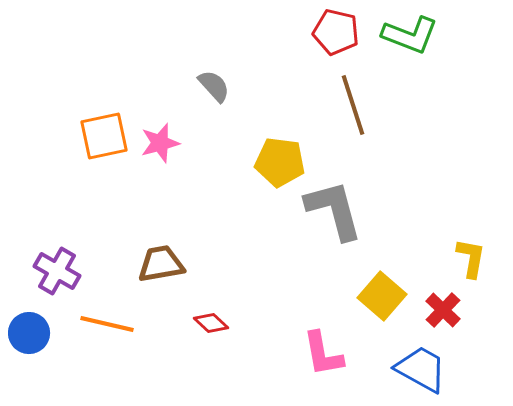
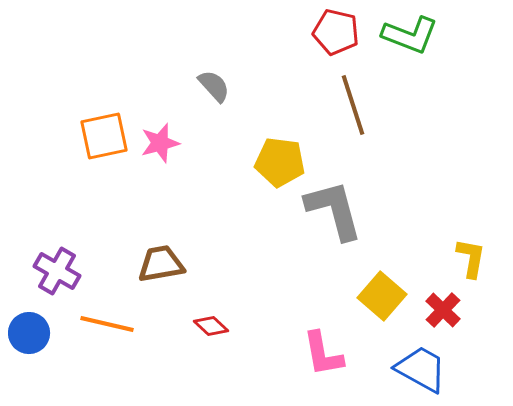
red diamond: moved 3 px down
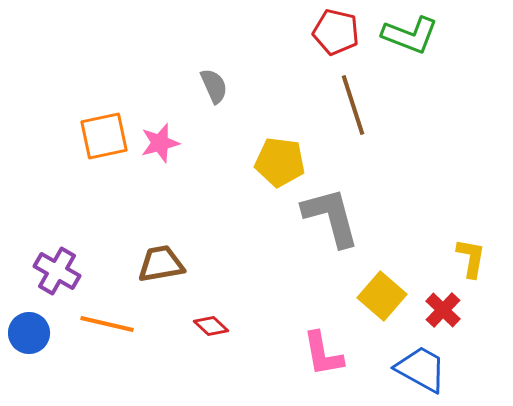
gray semicircle: rotated 18 degrees clockwise
gray L-shape: moved 3 px left, 7 px down
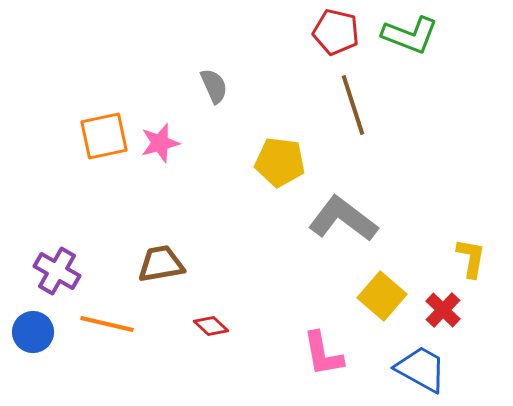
gray L-shape: moved 12 px right, 2 px down; rotated 38 degrees counterclockwise
blue circle: moved 4 px right, 1 px up
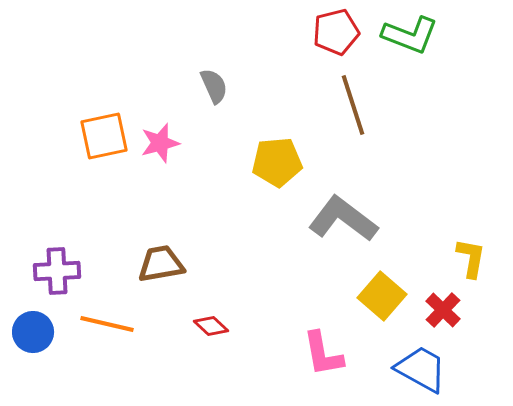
red pentagon: rotated 27 degrees counterclockwise
yellow pentagon: moved 3 px left; rotated 12 degrees counterclockwise
purple cross: rotated 33 degrees counterclockwise
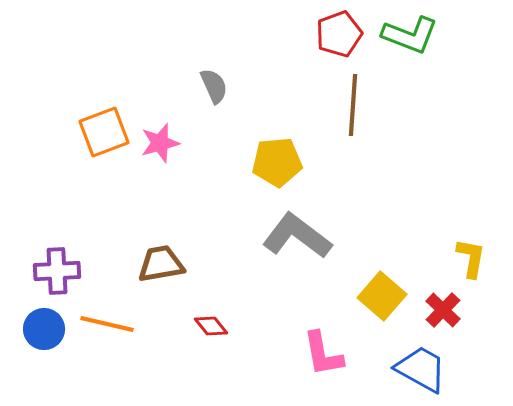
red pentagon: moved 3 px right, 2 px down; rotated 6 degrees counterclockwise
brown line: rotated 22 degrees clockwise
orange square: moved 4 px up; rotated 9 degrees counterclockwise
gray L-shape: moved 46 px left, 17 px down
red diamond: rotated 8 degrees clockwise
blue circle: moved 11 px right, 3 px up
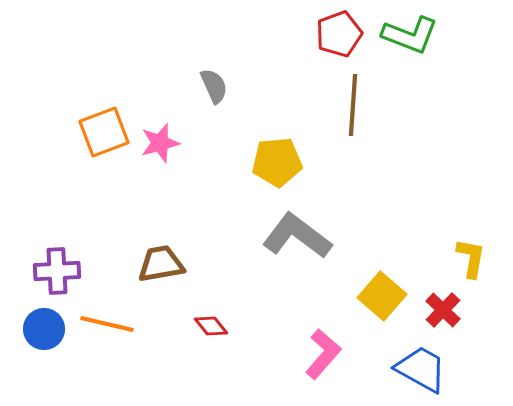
pink L-shape: rotated 129 degrees counterclockwise
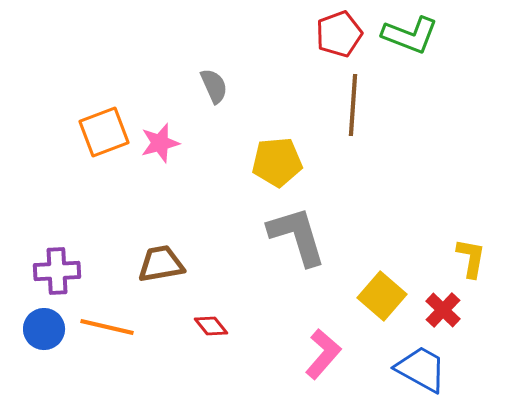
gray L-shape: rotated 36 degrees clockwise
orange line: moved 3 px down
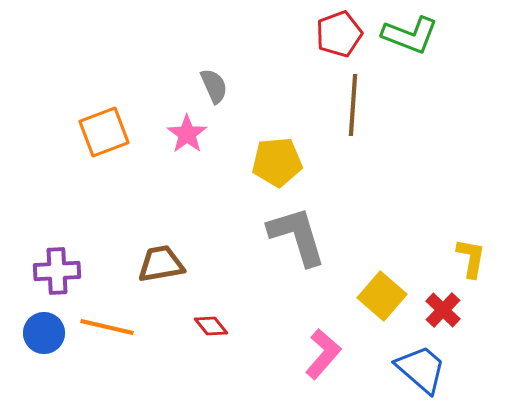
pink star: moved 27 px right, 9 px up; rotated 21 degrees counterclockwise
blue circle: moved 4 px down
blue trapezoid: rotated 12 degrees clockwise
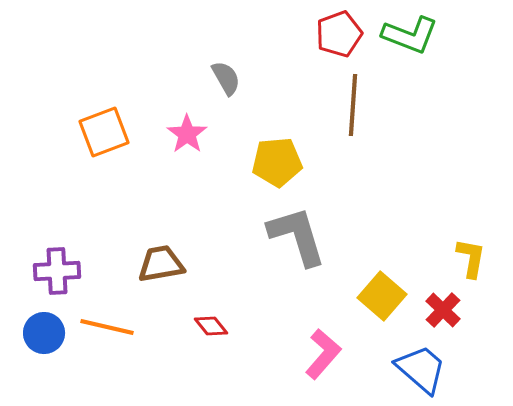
gray semicircle: moved 12 px right, 8 px up; rotated 6 degrees counterclockwise
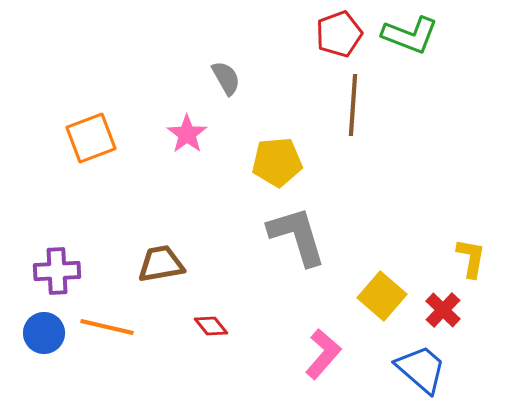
orange square: moved 13 px left, 6 px down
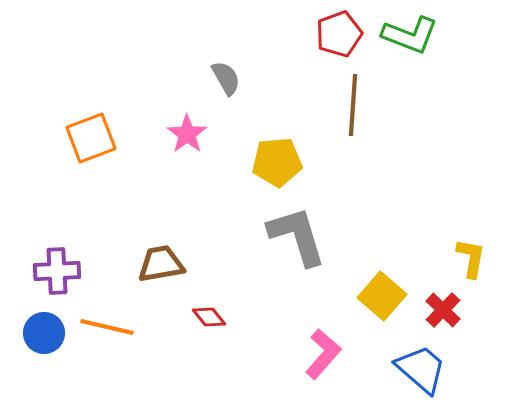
red diamond: moved 2 px left, 9 px up
